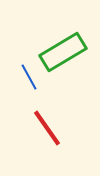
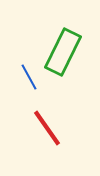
green rectangle: rotated 33 degrees counterclockwise
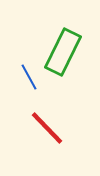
red line: rotated 9 degrees counterclockwise
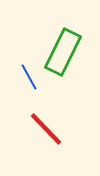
red line: moved 1 px left, 1 px down
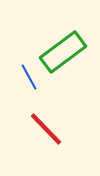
green rectangle: rotated 27 degrees clockwise
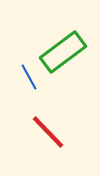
red line: moved 2 px right, 3 px down
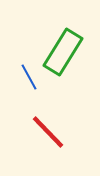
green rectangle: rotated 21 degrees counterclockwise
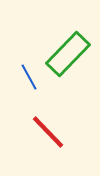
green rectangle: moved 5 px right, 2 px down; rotated 12 degrees clockwise
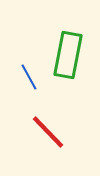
green rectangle: moved 1 px down; rotated 33 degrees counterclockwise
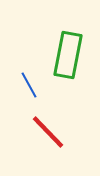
blue line: moved 8 px down
